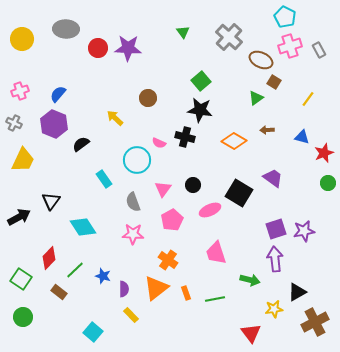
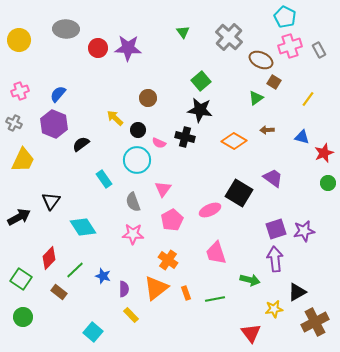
yellow circle at (22, 39): moved 3 px left, 1 px down
black circle at (193, 185): moved 55 px left, 55 px up
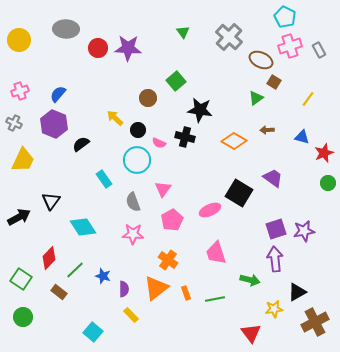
green square at (201, 81): moved 25 px left
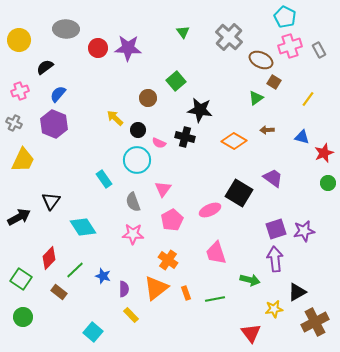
black semicircle at (81, 144): moved 36 px left, 77 px up
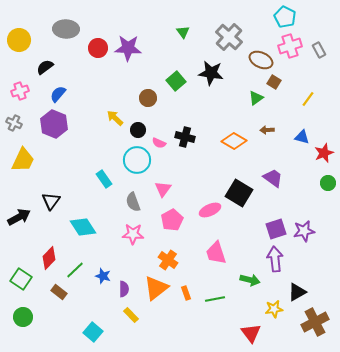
black star at (200, 110): moved 11 px right, 37 px up
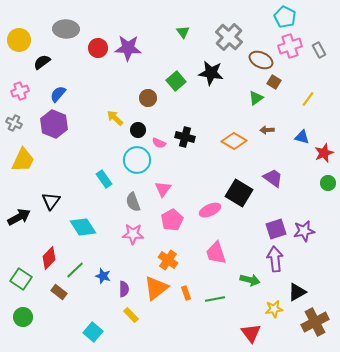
black semicircle at (45, 67): moved 3 px left, 5 px up
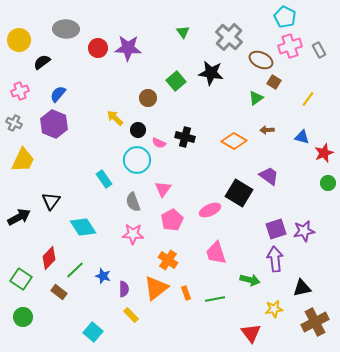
purple trapezoid at (273, 178): moved 4 px left, 2 px up
black triangle at (297, 292): moved 5 px right, 4 px up; rotated 18 degrees clockwise
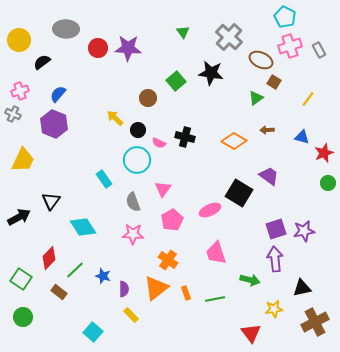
gray cross at (14, 123): moved 1 px left, 9 px up
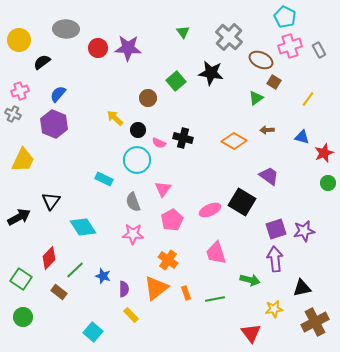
black cross at (185, 137): moved 2 px left, 1 px down
cyan rectangle at (104, 179): rotated 30 degrees counterclockwise
black square at (239, 193): moved 3 px right, 9 px down
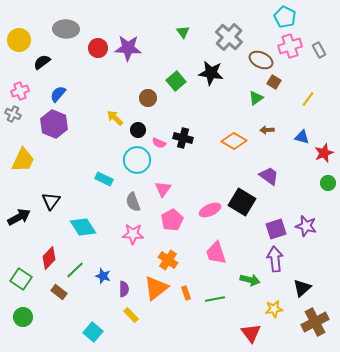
purple star at (304, 231): moved 2 px right, 5 px up; rotated 25 degrees clockwise
black triangle at (302, 288): rotated 30 degrees counterclockwise
